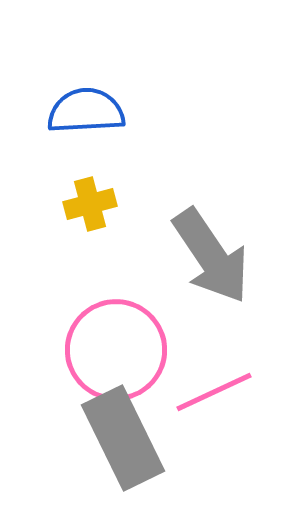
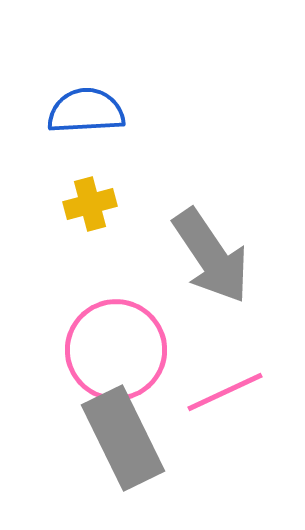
pink line: moved 11 px right
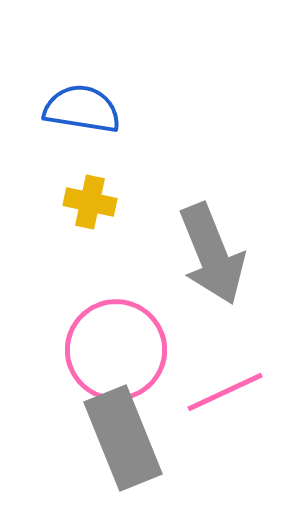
blue semicircle: moved 4 px left, 2 px up; rotated 12 degrees clockwise
yellow cross: moved 2 px up; rotated 27 degrees clockwise
gray arrow: moved 1 px right, 2 px up; rotated 12 degrees clockwise
gray rectangle: rotated 4 degrees clockwise
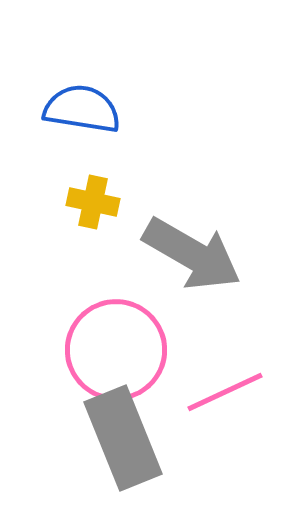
yellow cross: moved 3 px right
gray arrow: moved 20 px left; rotated 38 degrees counterclockwise
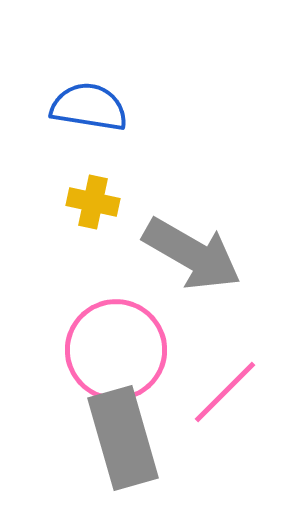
blue semicircle: moved 7 px right, 2 px up
pink line: rotated 20 degrees counterclockwise
gray rectangle: rotated 6 degrees clockwise
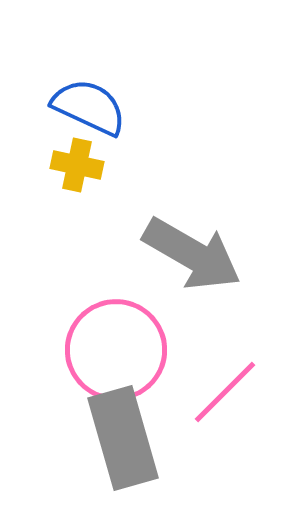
blue semicircle: rotated 16 degrees clockwise
yellow cross: moved 16 px left, 37 px up
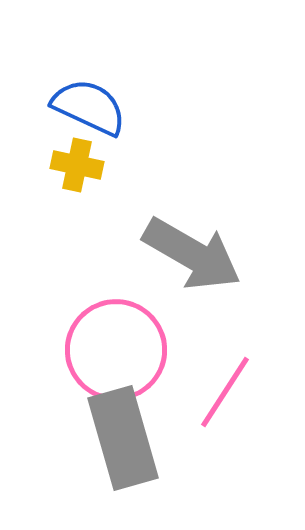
pink line: rotated 12 degrees counterclockwise
